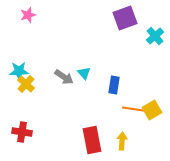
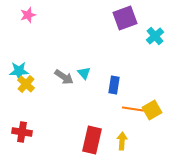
red rectangle: rotated 24 degrees clockwise
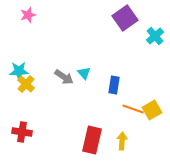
purple square: rotated 15 degrees counterclockwise
orange line: rotated 10 degrees clockwise
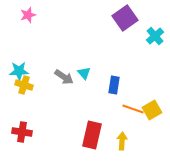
yellow cross: moved 2 px left, 1 px down; rotated 24 degrees counterclockwise
red rectangle: moved 5 px up
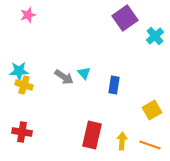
orange line: moved 17 px right, 36 px down
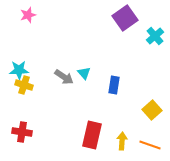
cyan star: moved 1 px up
yellow square: rotated 12 degrees counterclockwise
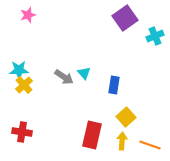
cyan cross: rotated 18 degrees clockwise
yellow cross: rotated 30 degrees clockwise
yellow square: moved 26 px left, 7 px down
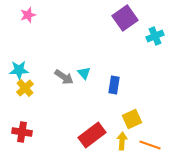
yellow cross: moved 1 px right, 3 px down
yellow square: moved 6 px right, 2 px down; rotated 18 degrees clockwise
red rectangle: rotated 40 degrees clockwise
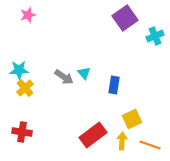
red rectangle: moved 1 px right
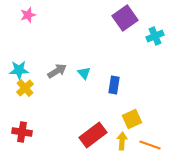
gray arrow: moved 7 px left, 6 px up; rotated 66 degrees counterclockwise
